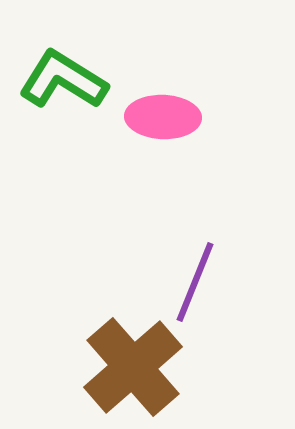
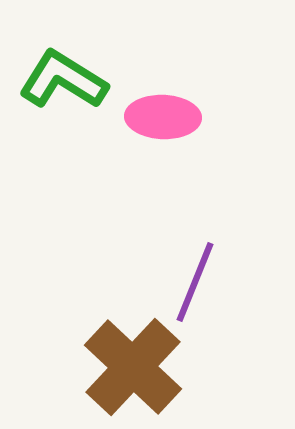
brown cross: rotated 6 degrees counterclockwise
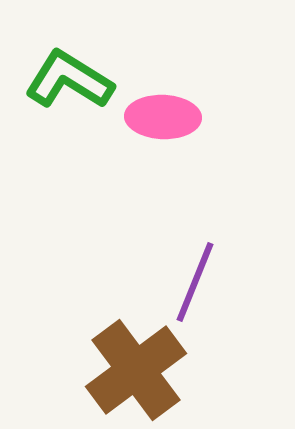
green L-shape: moved 6 px right
brown cross: moved 3 px right, 3 px down; rotated 10 degrees clockwise
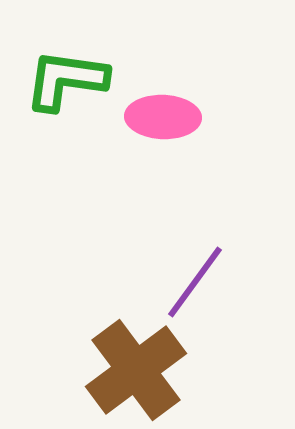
green L-shape: moved 3 px left; rotated 24 degrees counterclockwise
purple line: rotated 14 degrees clockwise
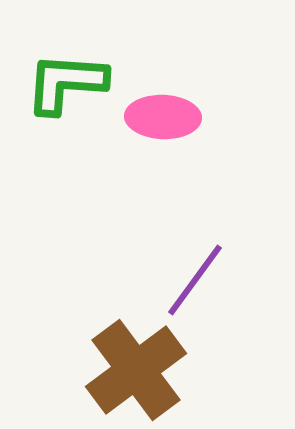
green L-shape: moved 3 px down; rotated 4 degrees counterclockwise
purple line: moved 2 px up
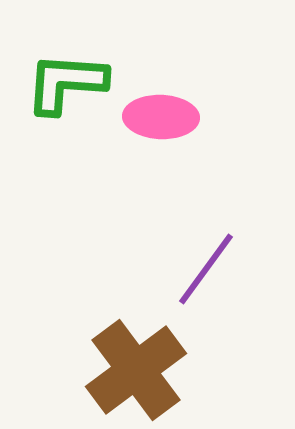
pink ellipse: moved 2 px left
purple line: moved 11 px right, 11 px up
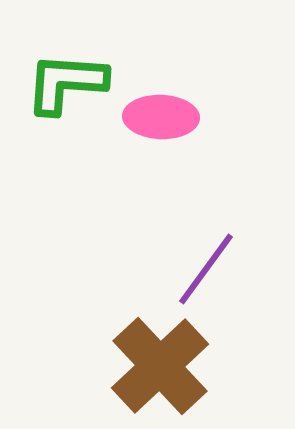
brown cross: moved 24 px right, 4 px up; rotated 6 degrees counterclockwise
